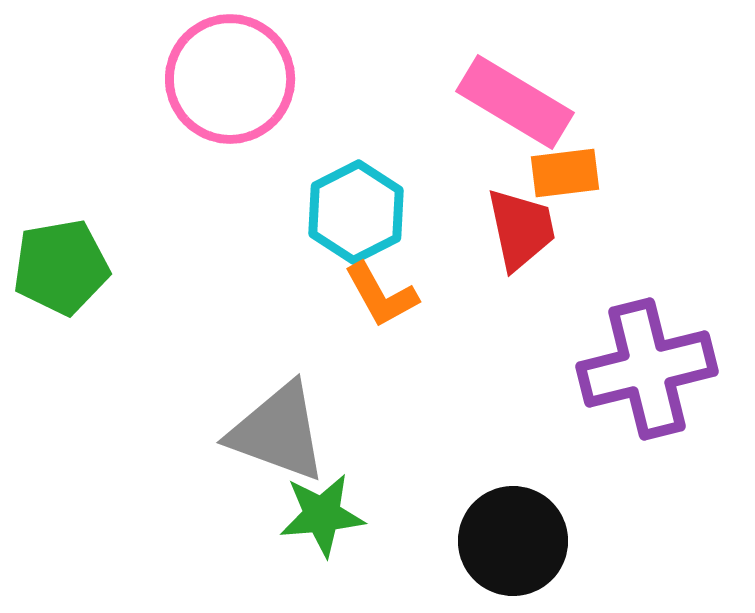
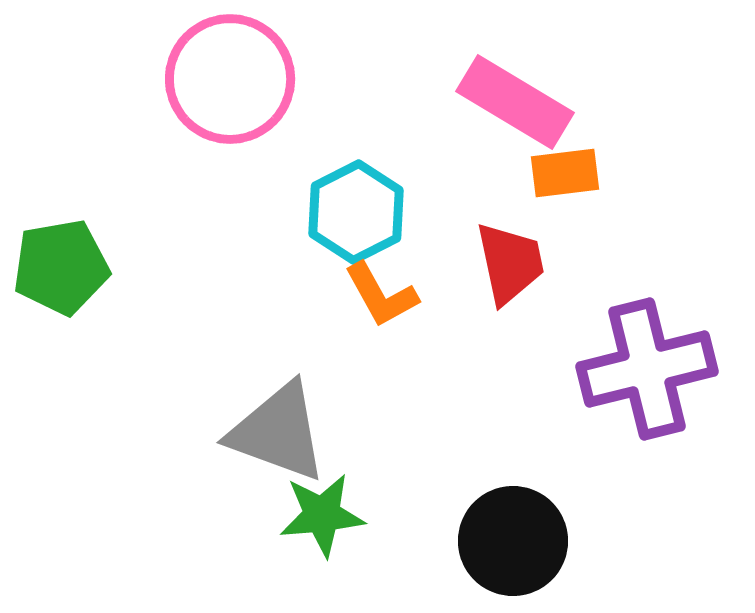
red trapezoid: moved 11 px left, 34 px down
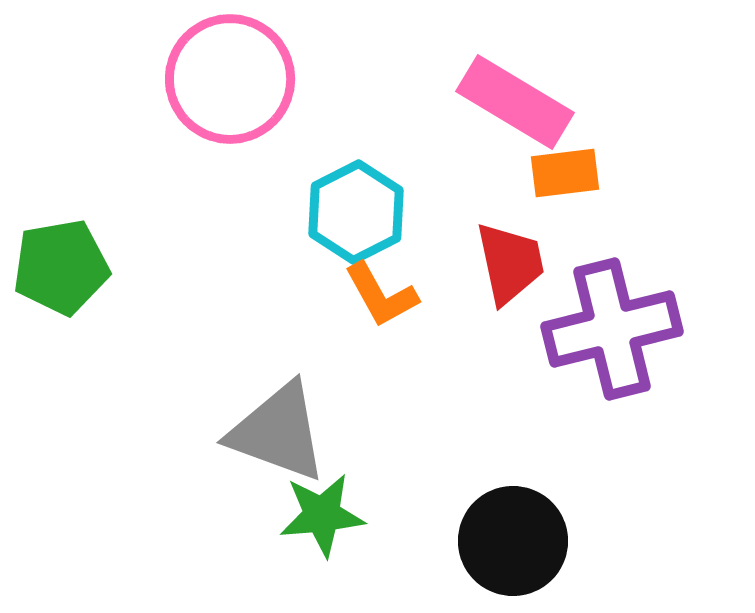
purple cross: moved 35 px left, 40 px up
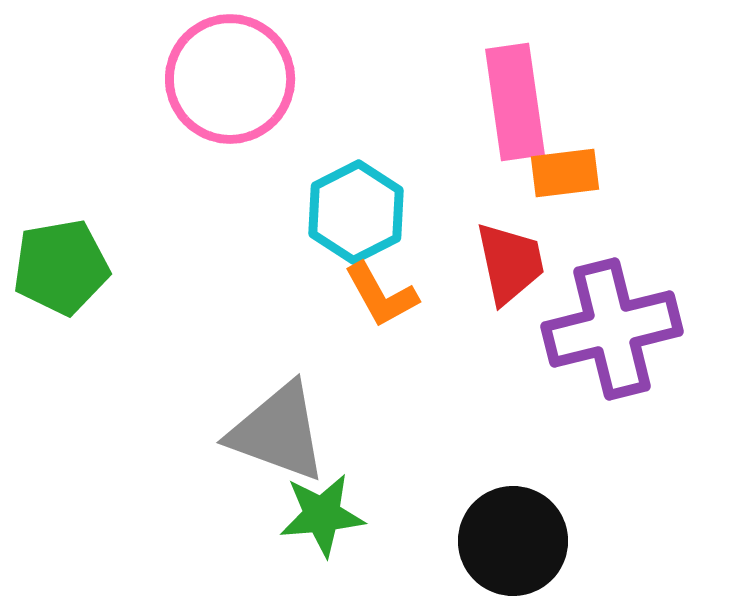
pink rectangle: rotated 51 degrees clockwise
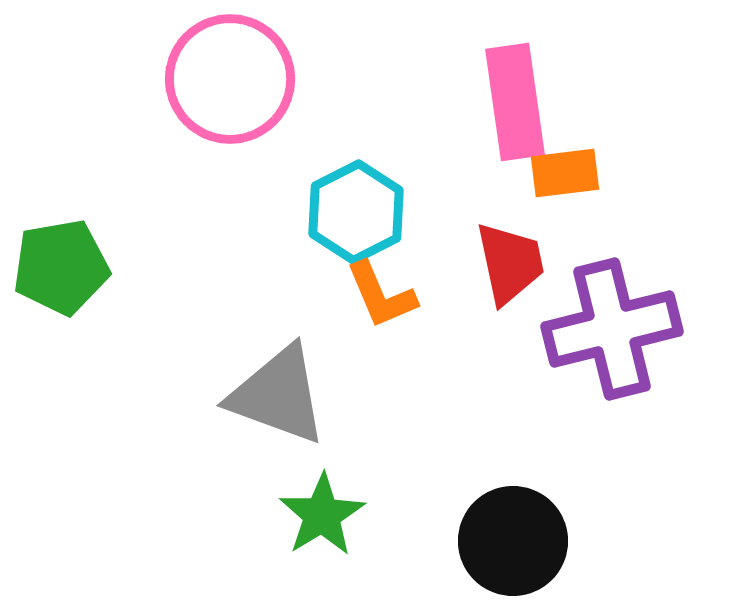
orange L-shape: rotated 6 degrees clockwise
gray triangle: moved 37 px up
green star: rotated 26 degrees counterclockwise
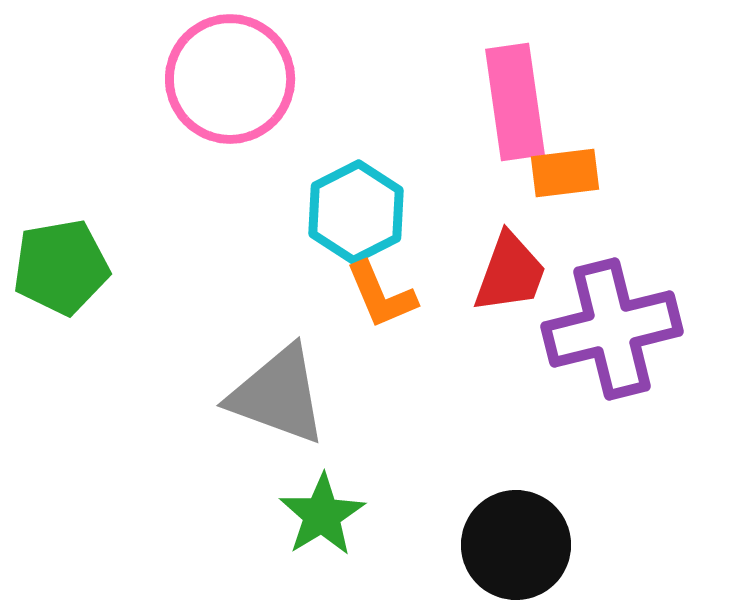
red trapezoid: moved 10 px down; rotated 32 degrees clockwise
black circle: moved 3 px right, 4 px down
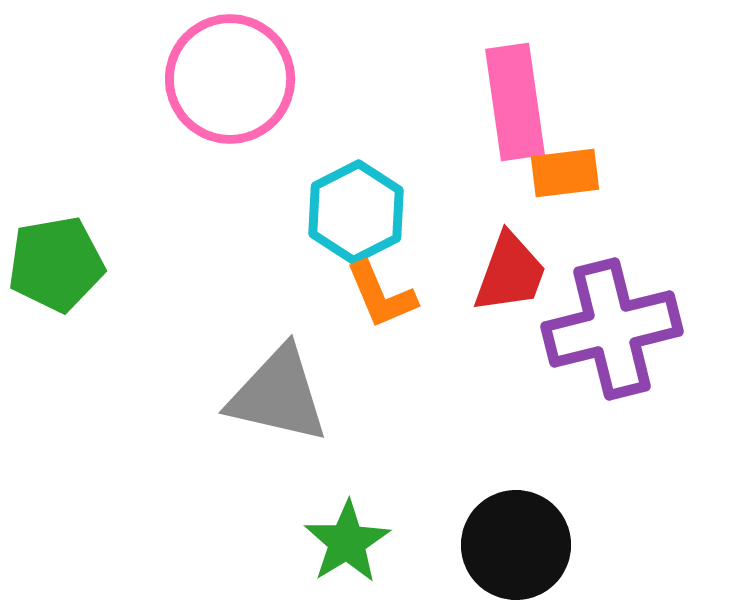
green pentagon: moved 5 px left, 3 px up
gray triangle: rotated 7 degrees counterclockwise
green star: moved 25 px right, 27 px down
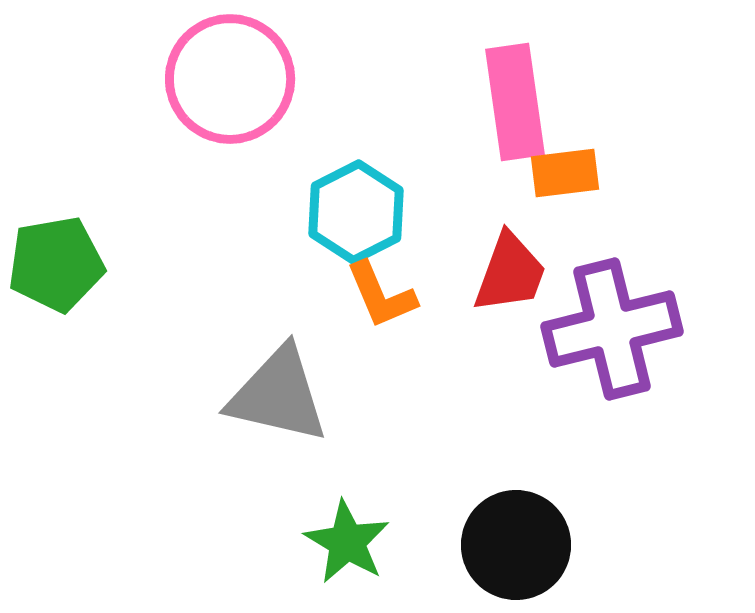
green star: rotated 10 degrees counterclockwise
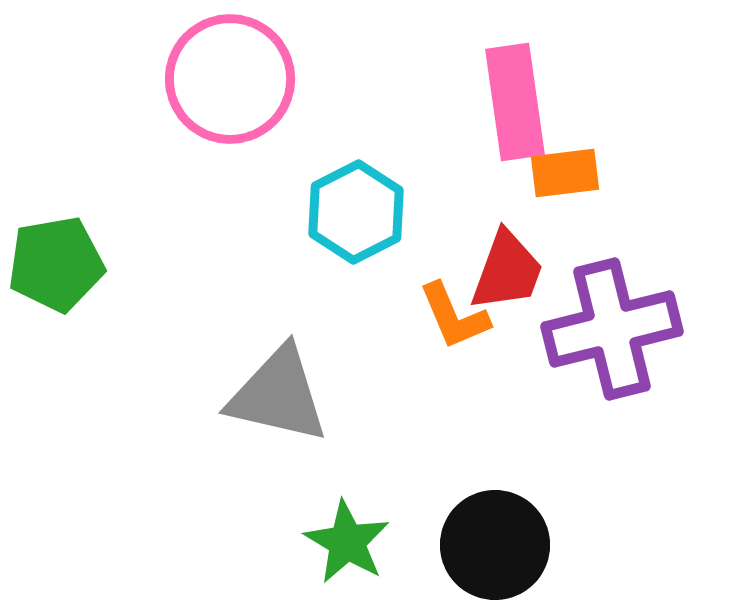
red trapezoid: moved 3 px left, 2 px up
orange L-shape: moved 73 px right, 21 px down
black circle: moved 21 px left
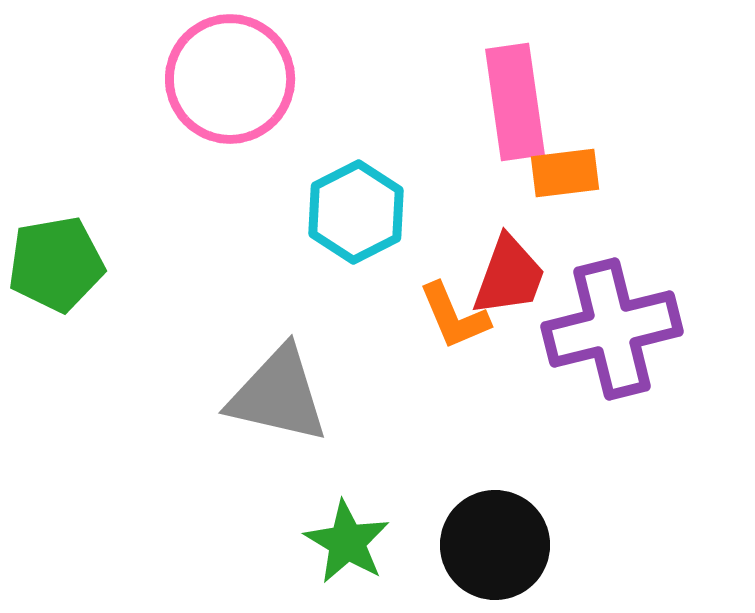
red trapezoid: moved 2 px right, 5 px down
